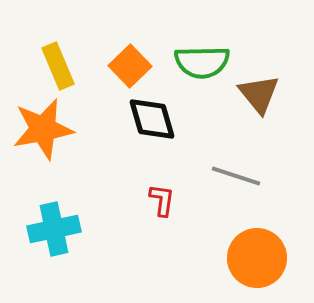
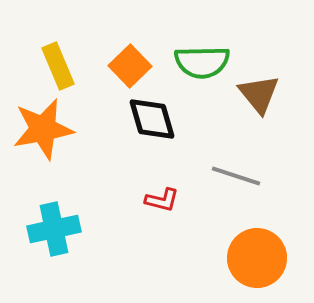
red L-shape: rotated 96 degrees clockwise
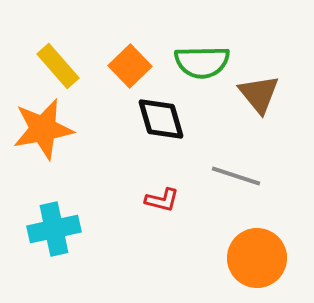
yellow rectangle: rotated 18 degrees counterclockwise
black diamond: moved 9 px right
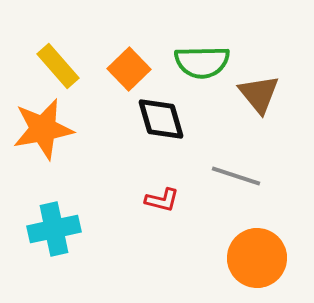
orange square: moved 1 px left, 3 px down
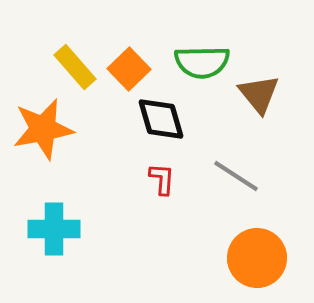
yellow rectangle: moved 17 px right, 1 px down
gray line: rotated 15 degrees clockwise
red L-shape: moved 21 px up; rotated 100 degrees counterclockwise
cyan cross: rotated 12 degrees clockwise
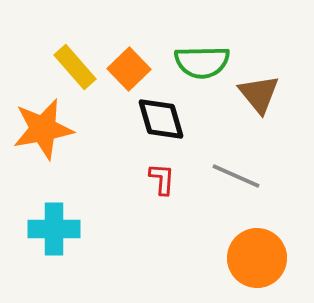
gray line: rotated 9 degrees counterclockwise
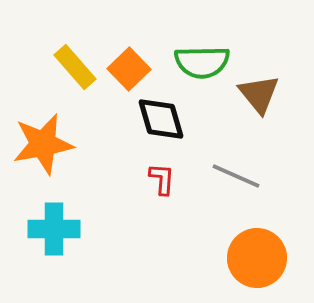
orange star: moved 15 px down
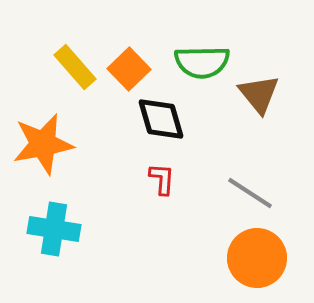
gray line: moved 14 px right, 17 px down; rotated 9 degrees clockwise
cyan cross: rotated 9 degrees clockwise
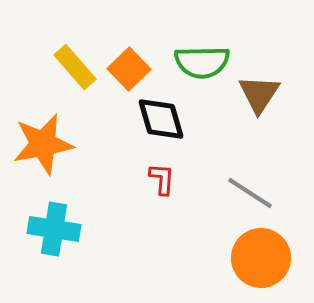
brown triangle: rotated 12 degrees clockwise
orange circle: moved 4 px right
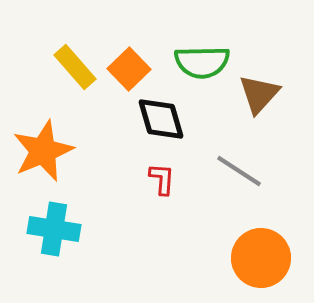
brown triangle: rotated 9 degrees clockwise
orange star: moved 7 px down; rotated 12 degrees counterclockwise
gray line: moved 11 px left, 22 px up
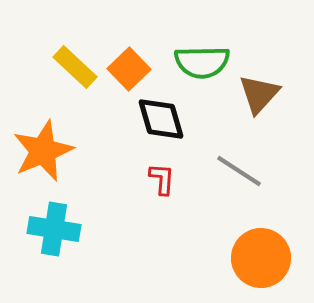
yellow rectangle: rotated 6 degrees counterclockwise
